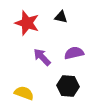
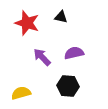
yellow semicircle: moved 3 px left; rotated 36 degrees counterclockwise
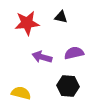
red star: rotated 25 degrees counterclockwise
purple arrow: rotated 30 degrees counterclockwise
yellow semicircle: rotated 30 degrees clockwise
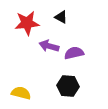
black triangle: rotated 16 degrees clockwise
purple arrow: moved 7 px right, 11 px up
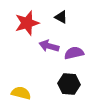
red star: rotated 10 degrees counterclockwise
black hexagon: moved 1 px right, 2 px up
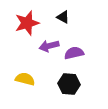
black triangle: moved 2 px right
purple arrow: rotated 30 degrees counterclockwise
yellow semicircle: moved 4 px right, 14 px up
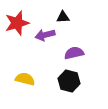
black triangle: rotated 32 degrees counterclockwise
red star: moved 10 px left
purple arrow: moved 4 px left, 11 px up
black hexagon: moved 3 px up; rotated 10 degrees clockwise
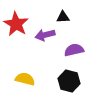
red star: moved 1 px left, 1 px down; rotated 25 degrees counterclockwise
purple semicircle: moved 3 px up
